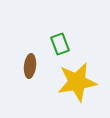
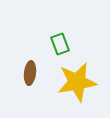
brown ellipse: moved 7 px down
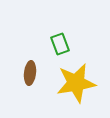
yellow star: moved 1 px left, 1 px down
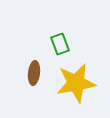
brown ellipse: moved 4 px right
